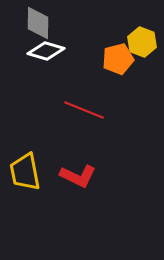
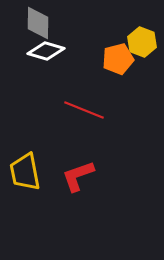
red L-shape: rotated 135 degrees clockwise
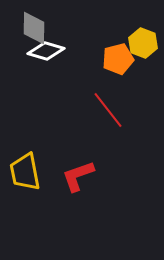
gray diamond: moved 4 px left, 5 px down
yellow hexagon: moved 1 px right, 1 px down
red line: moved 24 px right; rotated 30 degrees clockwise
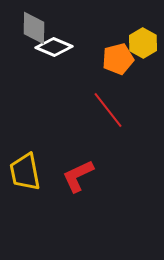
yellow hexagon: rotated 8 degrees clockwise
white diamond: moved 8 px right, 4 px up; rotated 6 degrees clockwise
red L-shape: rotated 6 degrees counterclockwise
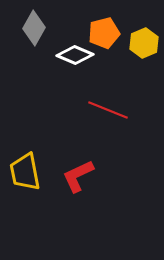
gray diamond: rotated 28 degrees clockwise
yellow hexagon: moved 1 px right; rotated 8 degrees clockwise
white diamond: moved 21 px right, 8 px down
orange pentagon: moved 14 px left, 26 px up
red line: rotated 30 degrees counterclockwise
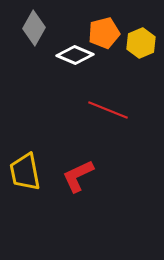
yellow hexagon: moved 3 px left
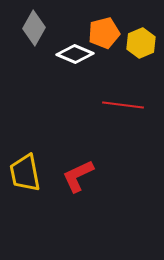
white diamond: moved 1 px up
red line: moved 15 px right, 5 px up; rotated 15 degrees counterclockwise
yellow trapezoid: moved 1 px down
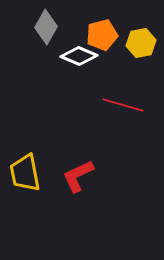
gray diamond: moved 12 px right, 1 px up
orange pentagon: moved 2 px left, 2 px down
yellow hexagon: rotated 12 degrees clockwise
white diamond: moved 4 px right, 2 px down
red line: rotated 9 degrees clockwise
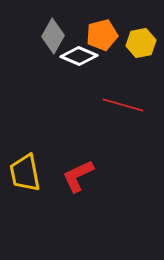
gray diamond: moved 7 px right, 9 px down
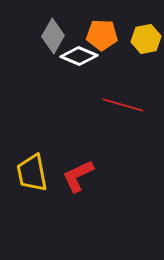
orange pentagon: rotated 16 degrees clockwise
yellow hexagon: moved 5 px right, 4 px up
yellow trapezoid: moved 7 px right
